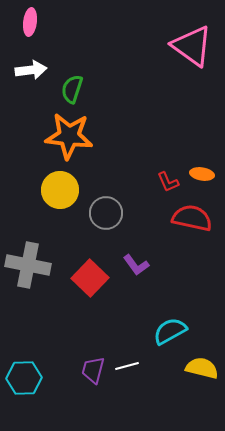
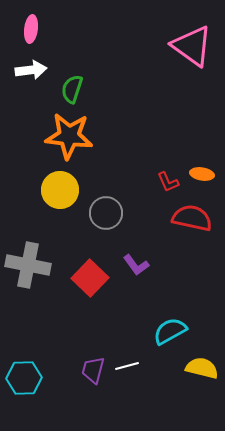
pink ellipse: moved 1 px right, 7 px down
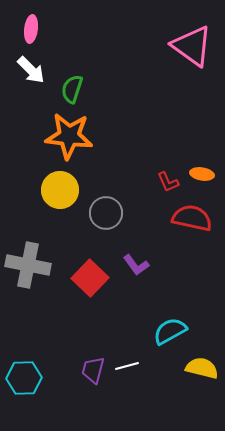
white arrow: rotated 52 degrees clockwise
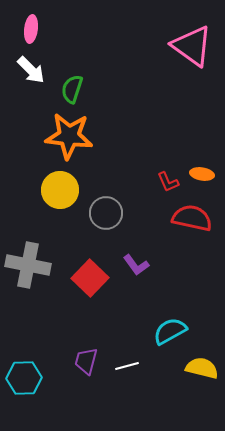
purple trapezoid: moved 7 px left, 9 px up
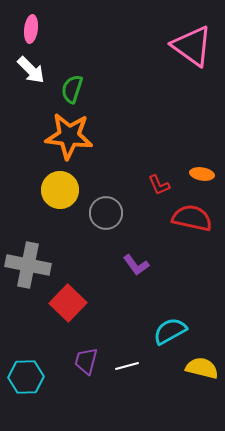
red L-shape: moved 9 px left, 3 px down
red square: moved 22 px left, 25 px down
cyan hexagon: moved 2 px right, 1 px up
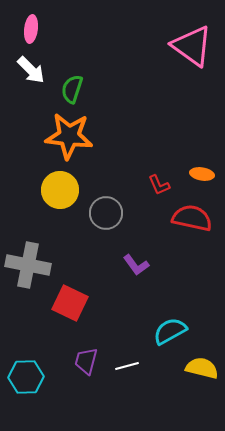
red square: moved 2 px right; rotated 18 degrees counterclockwise
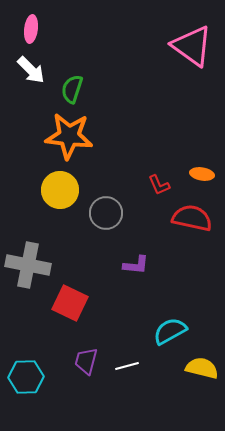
purple L-shape: rotated 48 degrees counterclockwise
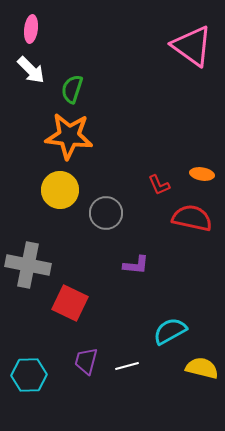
cyan hexagon: moved 3 px right, 2 px up
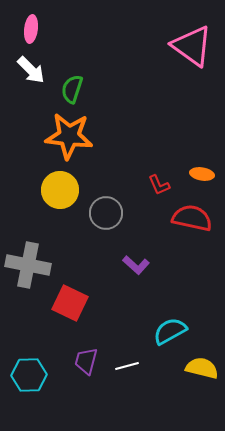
purple L-shape: rotated 36 degrees clockwise
